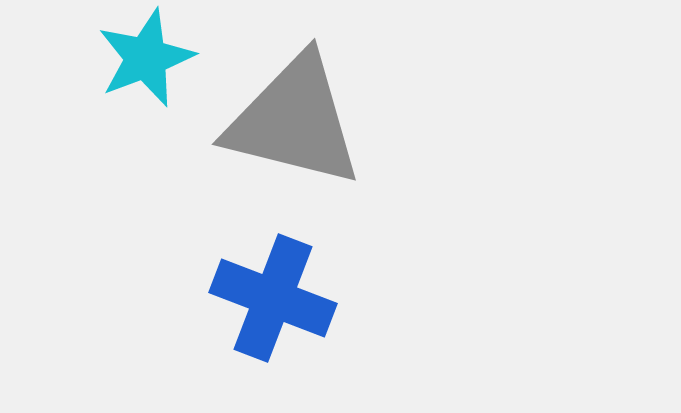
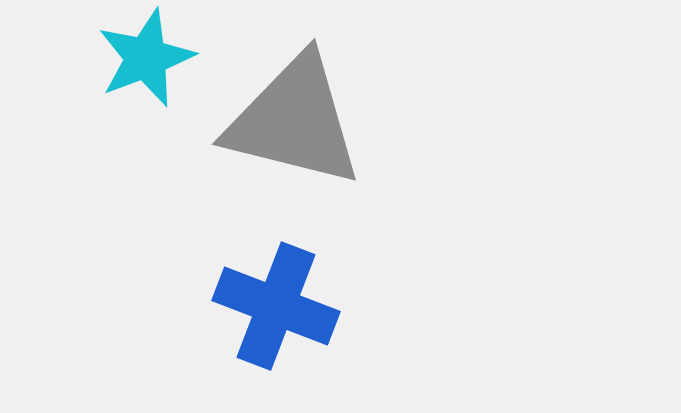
blue cross: moved 3 px right, 8 px down
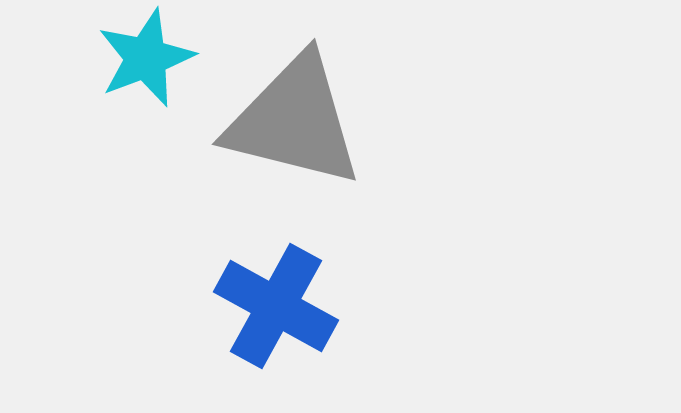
blue cross: rotated 8 degrees clockwise
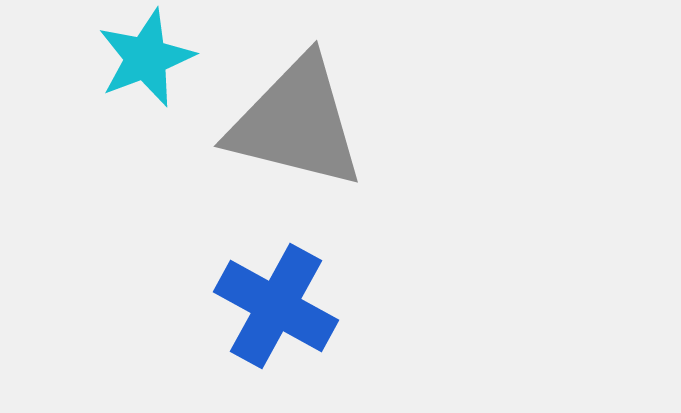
gray triangle: moved 2 px right, 2 px down
